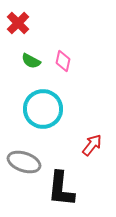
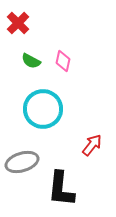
gray ellipse: moved 2 px left; rotated 36 degrees counterclockwise
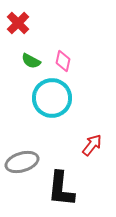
cyan circle: moved 9 px right, 11 px up
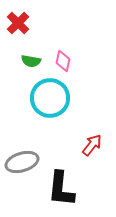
green semicircle: rotated 18 degrees counterclockwise
cyan circle: moved 2 px left
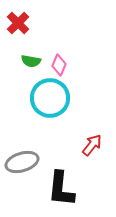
pink diamond: moved 4 px left, 4 px down; rotated 10 degrees clockwise
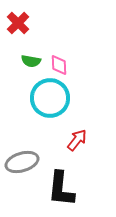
pink diamond: rotated 25 degrees counterclockwise
red arrow: moved 15 px left, 5 px up
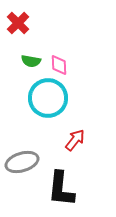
cyan circle: moved 2 px left
red arrow: moved 2 px left
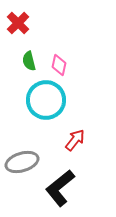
green semicircle: moved 2 px left; rotated 66 degrees clockwise
pink diamond: rotated 15 degrees clockwise
cyan circle: moved 2 px left, 2 px down
black L-shape: moved 1 px left, 1 px up; rotated 45 degrees clockwise
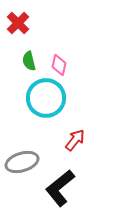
cyan circle: moved 2 px up
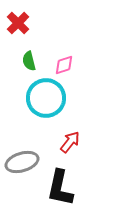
pink diamond: moved 5 px right; rotated 60 degrees clockwise
red arrow: moved 5 px left, 2 px down
black L-shape: rotated 39 degrees counterclockwise
